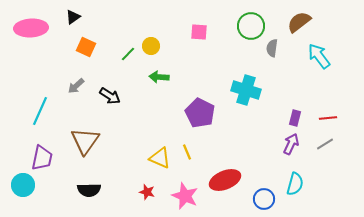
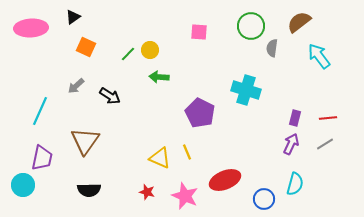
yellow circle: moved 1 px left, 4 px down
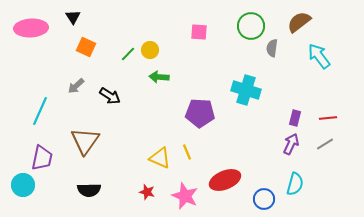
black triangle: rotated 28 degrees counterclockwise
purple pentagon: rotated 24 degrees counterclockwise
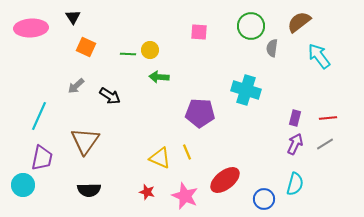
green line: rotated 49 degrees clockwise
cyan line: moved 1 px left, 5 px down
purple arrow: moved 4 px right
red ellipse: rotated 16 degrees counterclockwise
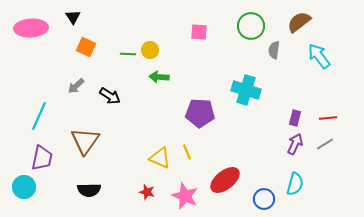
gray semicircle: moved 2 px right, 2 px down
cyan circle: moved 1 px right, 2 px down
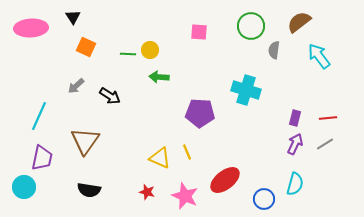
black semicircle: rotated 10 degrees clockwise
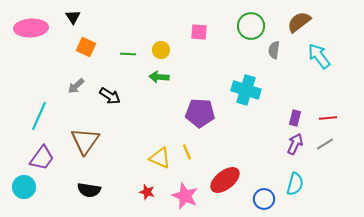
yellow circle: moved 11 px right
purple trapezoid: rotated 24 degrees clockwise
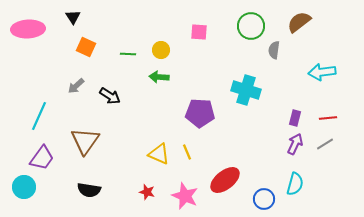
pink ellipse: moved 3 px left, 1 px down
cyan arrow: moved 3 px right, 16 px down; rotated 60 degrees counterclockwise
yellow triangle: moved 1 px left, 4 px up
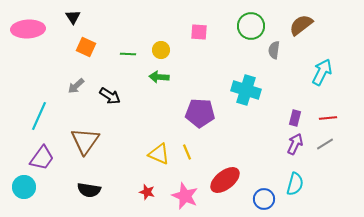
brown semicircle: moved 2 px right, 3 px down
cyan arrow: rotated 124 degrees clockwise
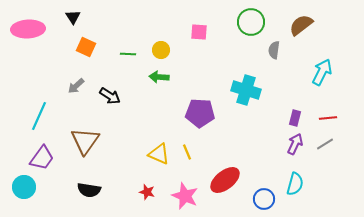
green circle: moved 4 px up
